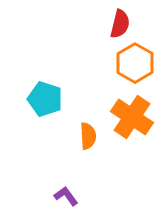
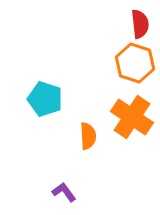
red semicircle: moved 20 px right; rotated 20 degrees counterclockwise
orange hexagon: rotated 12 degrees counterclockwise
purple L-shape: moved 2 px left, 4 px up
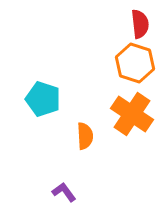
cyan pentagon: moved 2 px left
orange cross: moved 3 px up
orange semicircle: moved 3 px left
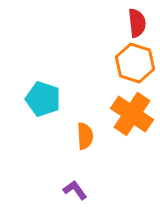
red semicircle: moved 3 px left, 1 px up
purple L-shape: moved 11 px right, 2 px up
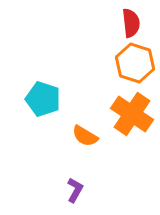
red semicircle: moved 6 px left
orange semicircle: rotated 124 degrees clockwise
purple L-shape: rotated 65 degrees clockwise
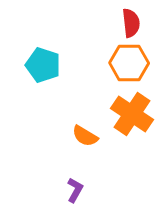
orange hexagon: moved 6 px left; rotated 18 degrees counterclockwise
cyan pentagon: moved 34 px up
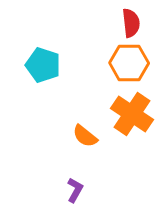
orange semicircle: rotated 8 degrees clockwise
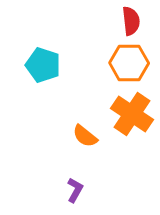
red semicircle: moved 2 px up
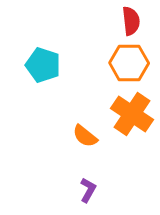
purple L-shape: moved 13 px right
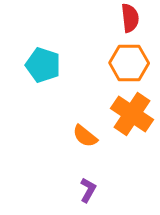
red semicircle: moved 1 px left, 3 px up
